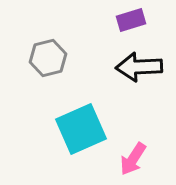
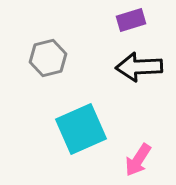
pink arrow: moved 5 px right, 1 px down
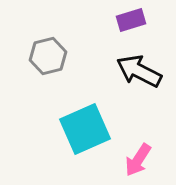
gray hexagon: moved 2 px up
black arrow: moved 4 px down; rotated 30 degrees clockwise
cyan square: moved 4 px right
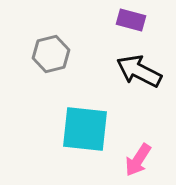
purple rectangle: rotated 32 degrees clockwise
gray hexagon: moved 3 px right, 2 px up
cyan square: rotated 30 degrees clockwise
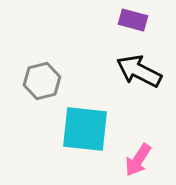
purple rectangle: moved 2 px right
gray hexagon: moved 9 px left, 27 px down
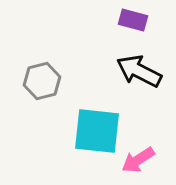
cyan square: moved 12 px right, 2 px down
pink arrow: rotated 24 degrees clockwise
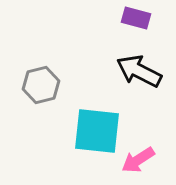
purple rectangle: moved 3 px right, 2 px up
gray hexagon: moved 1 px left, 4 px down
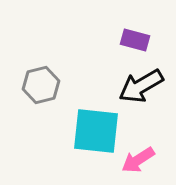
purple rectangle: moved 1 px left, 22 px down
black arrow: moved 2 px right, 15 px down; rotated 57 degrees counterclockwise
cyan square: moved 1 px left
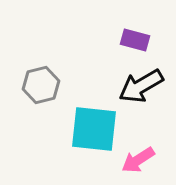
cyan square: moved 2 px left, 2 px up
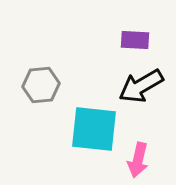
purple rectangle: rotated 12 degrees counterclockwise
gray hexagon: rotated 9 degrees clockwise
pink arrow: rotated 44 degrees counterclockwise
